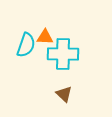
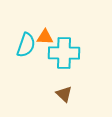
cyan cross: moved 1 px right, 1 px up
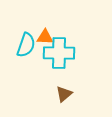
cyan cross: moved 5 px left
brown triangle: rotated 36 degrees clockwise
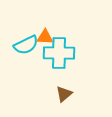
cyan semicircle: rotated 45 degrees clockwise
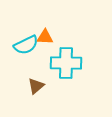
cyan cross: moved 7 px right, 10 px down
brown triangle: moved 28 px left, 8 px up
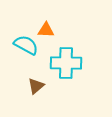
orange triangle: moved 1 px right, 7 px up
cyan semicircle: rotated 125 degrees counterclockwise
